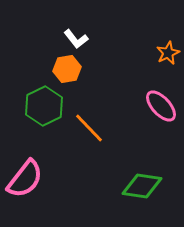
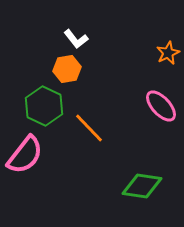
green hexagon: rotated 9 degrees counterclockwise
pink semicircle: moved 24 px up
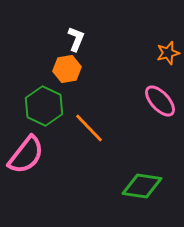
white L-shape: rotated 120 degrees counterclockwise
orange star: rotated 10 degrees clockwise
pink ellipse: moved 1 px left, 5 px up
pink semicircle: moved 1 px right
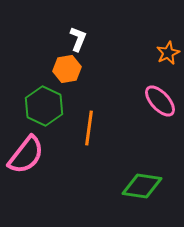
white L-shape: moved 2 px right
orange star: rotated 10 degrees counterclockwise
orange line: rotated 52 degrees clockwise
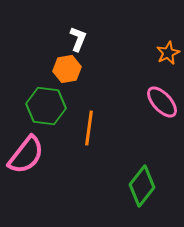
pink ellipse: moved 2 px right, 1 px down
green hexagon: moved 2 px right; rotated 18 degrees counterclockwise
green diamond: rotated 60 degrees counterclockwise
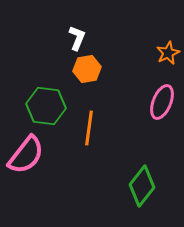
white L-shape: moved 1 px left, 1 px up
orange hexagon: moved 20 px right
pink ellipse: rotated 64 degrees clockwise
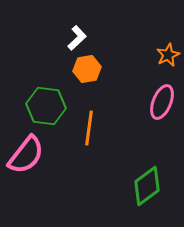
white L-shape: rotated 25 degrees clockwise
orange star: moved 2 px down
green diamond: moved 5 px right; rotated 15 degrees clockwise
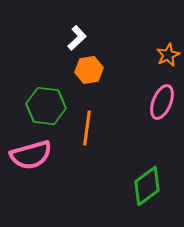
orange hexagon: moved 2 px right, 1 px down
orange line: moved 2 px left
pink semicircle: moved 5 px right; rotated 36 degrees clockwise
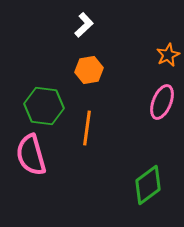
white L-shape: moved 7 px right, 13 px up
green hexagon: moved 2 px left
pink semicircle: rotated 90 degrees clockwise
green diamond: moved 1 px right, 1 px up
